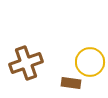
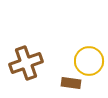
yellow circle: moved 1 px left, 1 px up
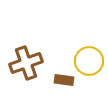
brown rectangle: moved 7 px left, 3 px up
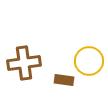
brown cross: moved 2 px left; rotated 12 degrees clockwise
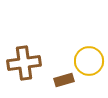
brown rectangle: rotated 24 degrees counterclockwise
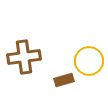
brown cross: moved 6 px up
